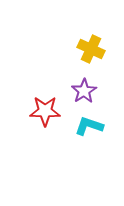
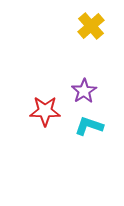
yellow cross: moved 23 px up; rotated 24 degrees clockwise
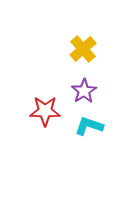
yellow cross: moved 8 px left, 23 px down
